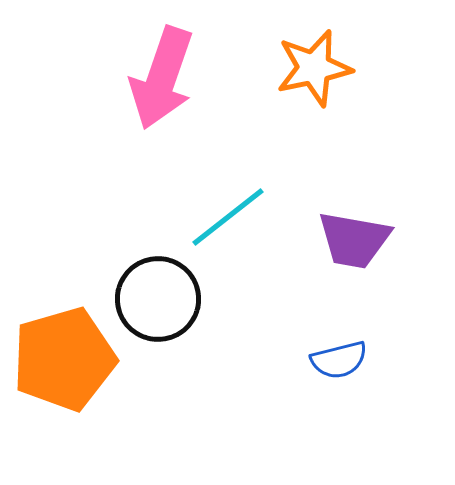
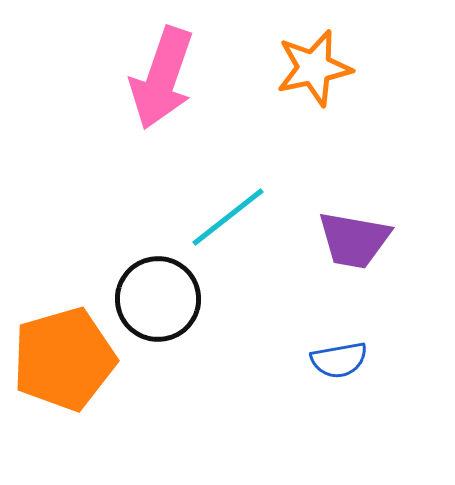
blue semicircle: rotated 4 degrees clockwise
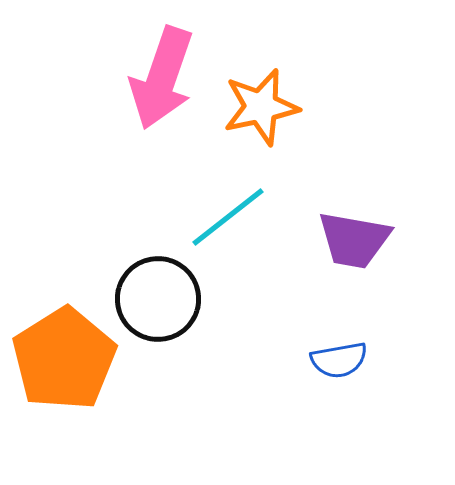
orange star: moved 53 px left, 39 px down
orange pentagon: rotated 16 degrees counterclockwise
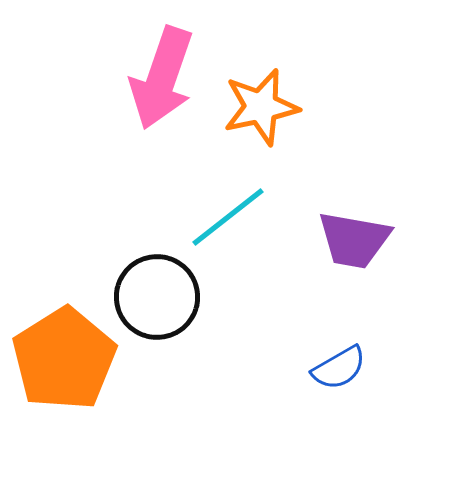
black circle: moved 1 px left, 2 px up
blue semicircle: moved 8 px down; rotated 20 degrees counterclockwise
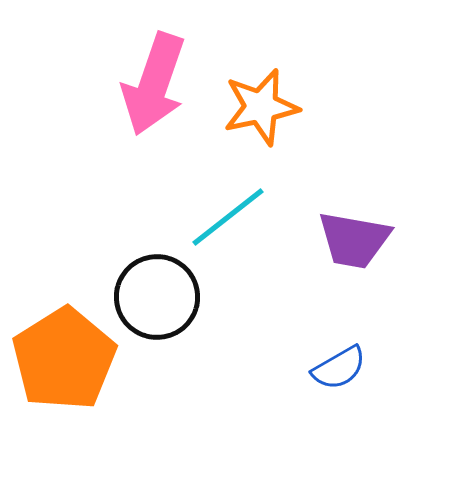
pink arrow: moved 8 px left, 6 px down
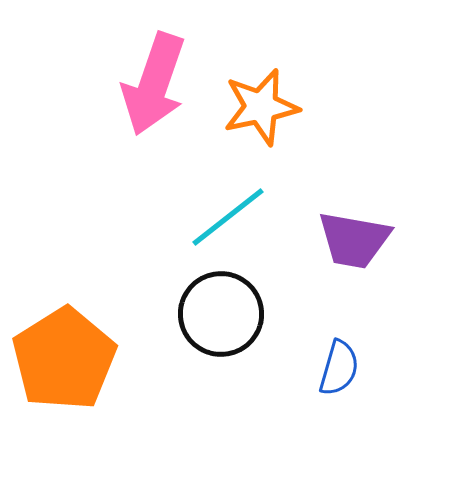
black circle: moved 64 px right, 17 px down
blue semicircle: rotated 44 degrees counterclockwise
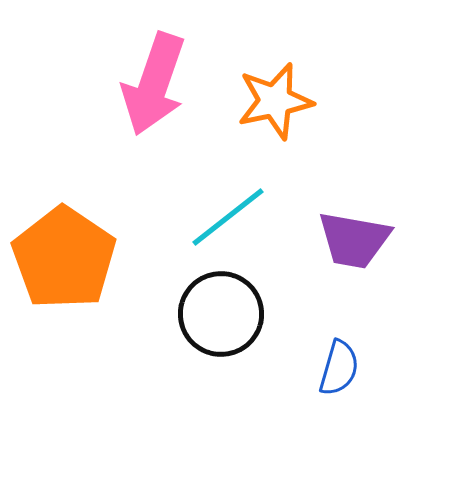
orange star: moved 14 px right, 6 px up
orange pentagon: moved 101 px up; rotated 6 degrees counterclockwise
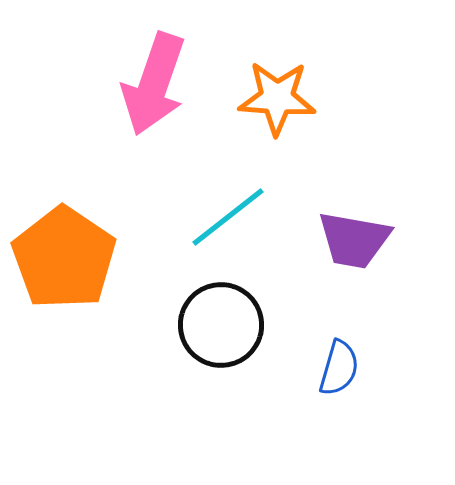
orange star: moved 2 px right, 3 px up; rotated 16 degrees clockwise
black circle: moved 11 px down
